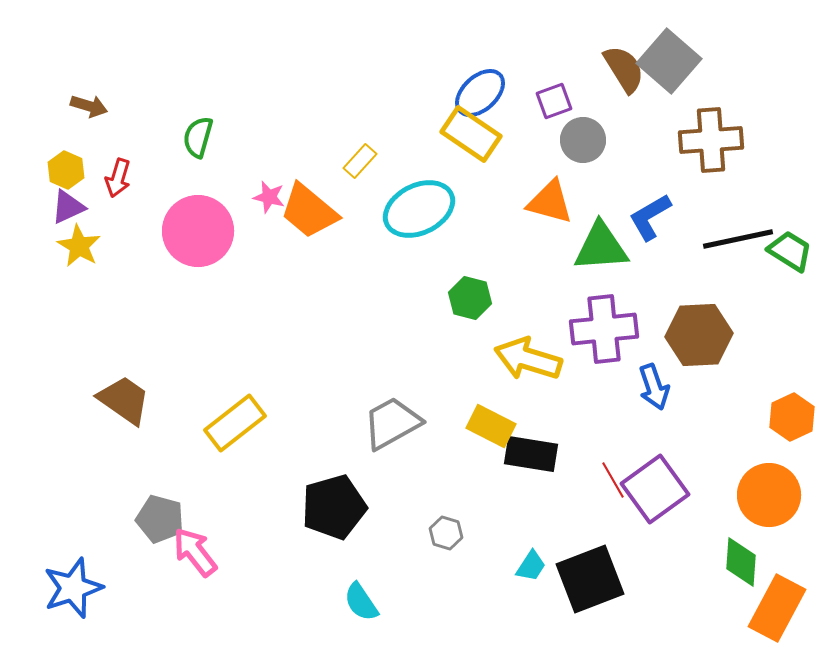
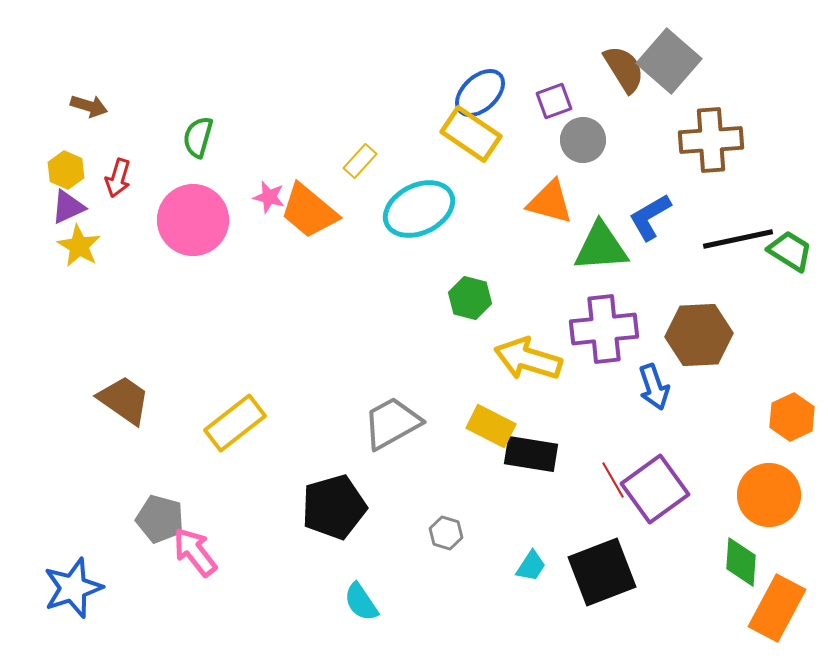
pink circle at (198, 231): moved 5 px left, 11 px up
black square at (590, 579): moved 12 px right, 7 px up
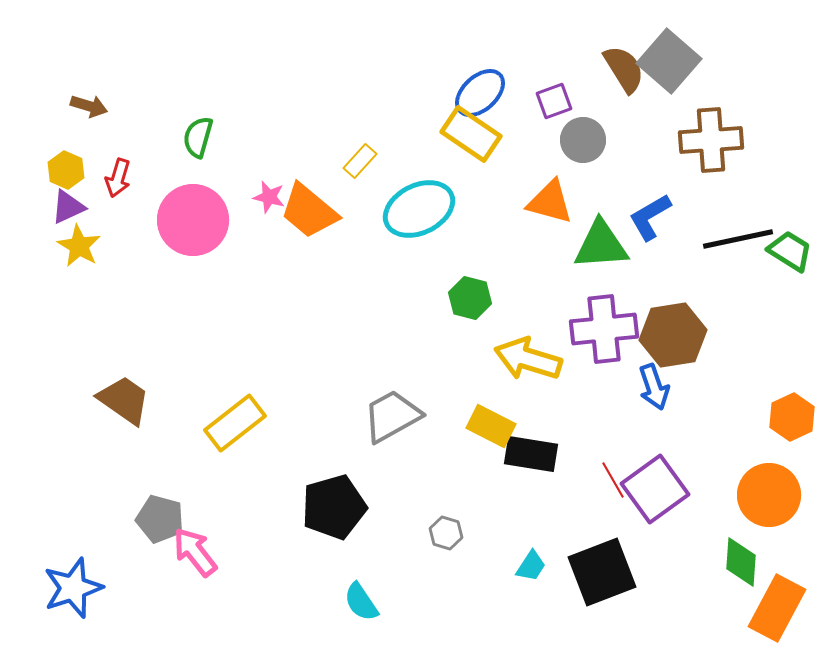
green triangle at (601, 247): moved 2 px up
brown hexagon at (699, 335): moved 26 px left; rotated 6 degrees counterclockwise
gray trapezoid at (392, 423): moved 7 px up
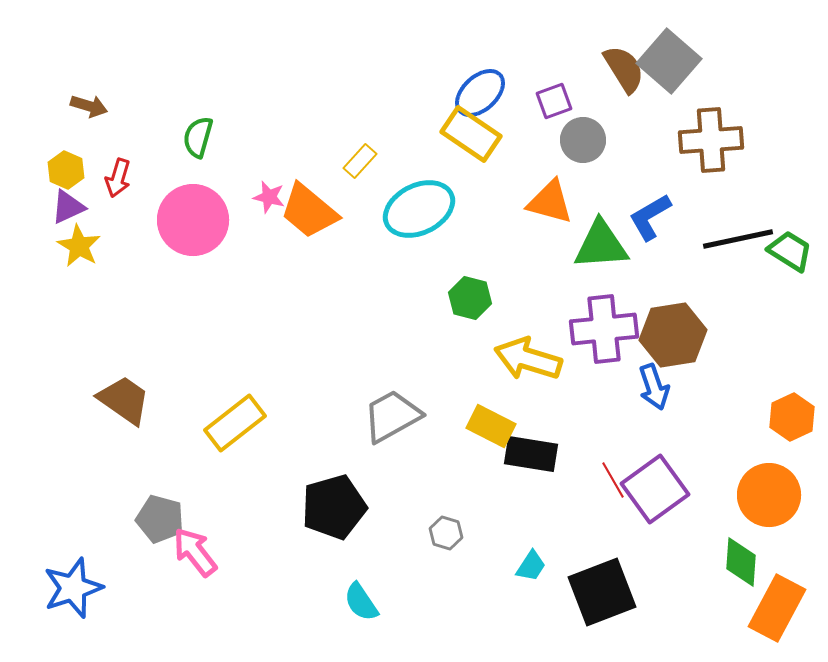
black square at (602, 572): moved 20 px down
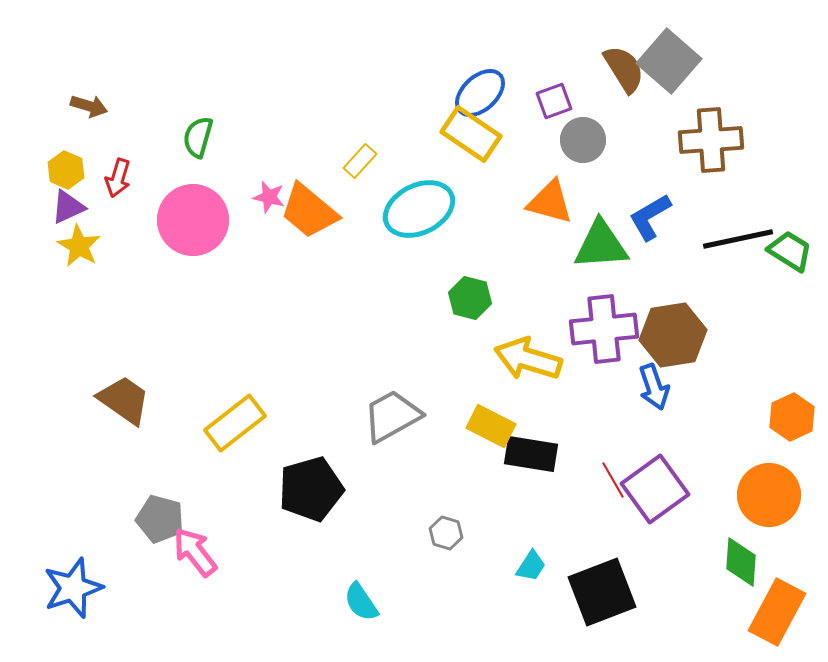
black pentagon at (334, 507): moved 23 px left, 18 px up
orange rectangle at (777, 608): moved 4 px down
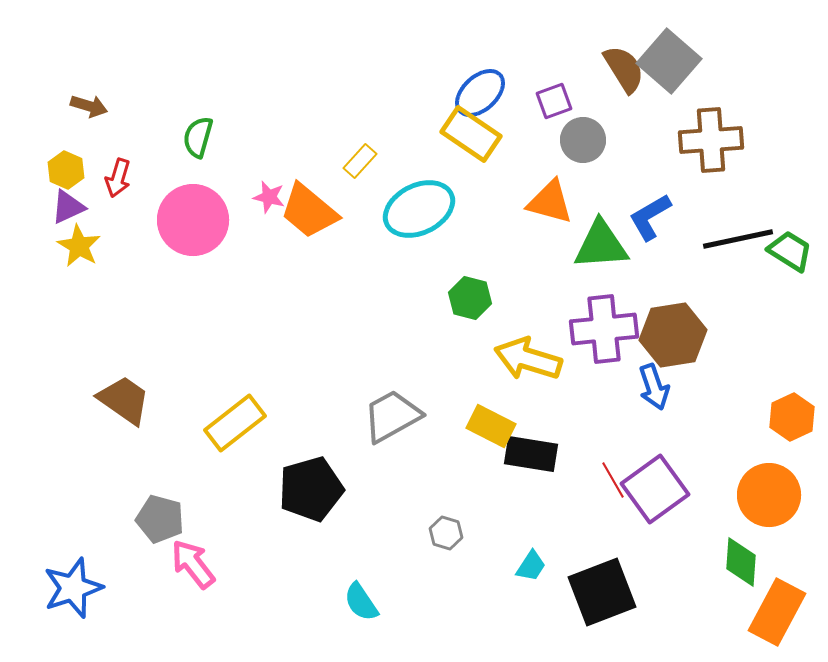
pink arrow at (195, 552): moved 2 px left, 12 px down
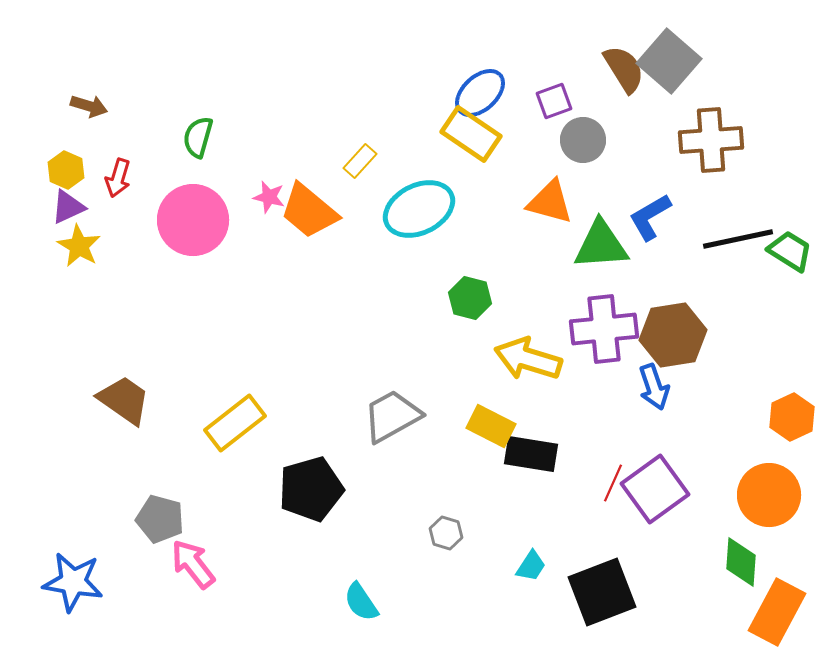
red line at (613, 480): moved 3 px down; rotated 54 degrees clockwise
blue star at (73, 588): moved 6 px up; rotated 28 degrees clockwise
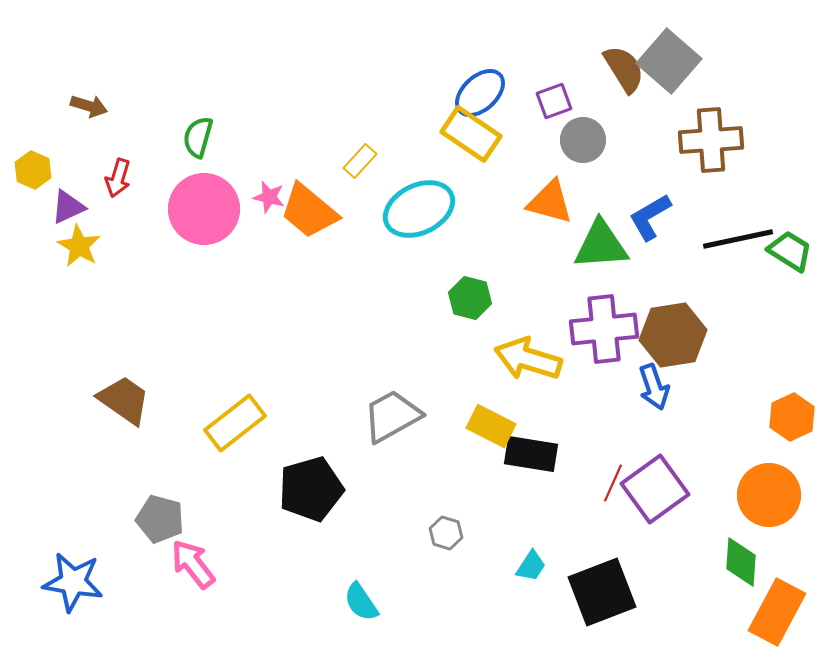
yellow hexagon at (66, 170): moved 33 px left
pink circle at (193, 220): moved 11 px right, 11 px up
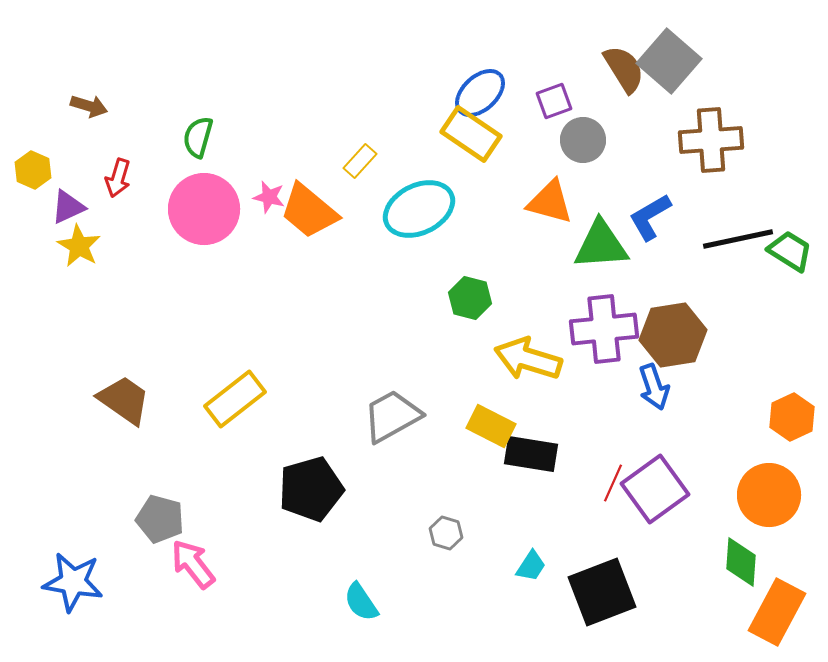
yellow rectangle at (235, 423): moved 24 px up
